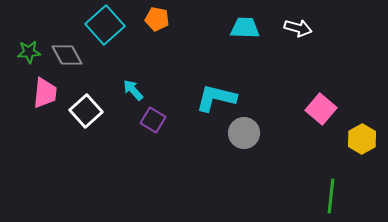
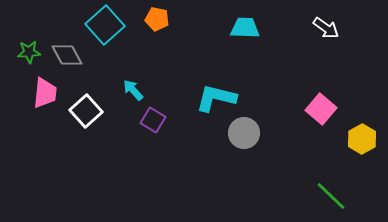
white arrow: moved 28 px right; rotated 20 degrees clockwise
green line: rotated 52 degrees counterclockwise
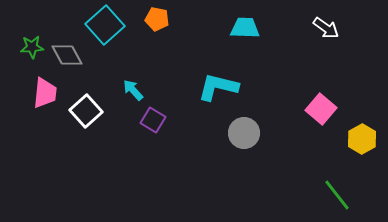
green star: moved 3 px right, 5 px up
cyan L-shape: moved 2 px right, 11 px up
green line: moved 6 px right, 1 px up; rotated 8 degrees clockwise
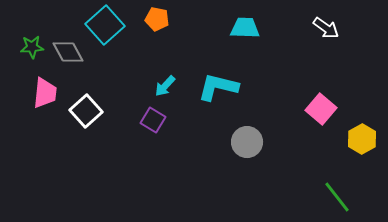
gray diamond: moved 1 px right, 3 px up
cyan arrow: moved 32 px right, 4 px up; rotated 95 degrees counterclockwise
gray circle: moved 3 px right, 9 px down
green line: moved 2 px down
